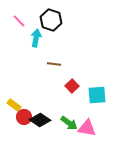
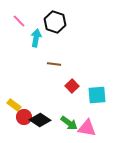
black hexagon: moved 4 px right, 2 px down
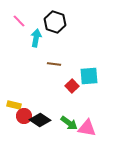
cyan square: moved 8 px left, 19 px up
yellow rectangle: rotated 24 degrees counterclockwise
red circle: moved 1 px up
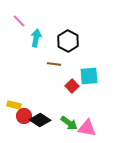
black hexagon: moved 13 px right, 19 px down; rotated 10 degrees clockwise
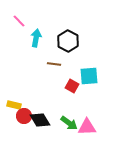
red square: rotated 16 degrees counterclockwise
black diamond: rotated 25 degrees clockwise
pink triangle: moved 1 px up; rotated 12 degrees counterclockwise
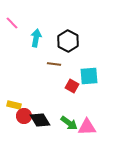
pink line: moved 7 px left, 2 px down
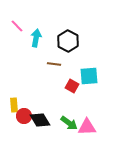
pink line: moved 5 px right, 3 px down
yellow rectangle: rotated 72 degrees clockwise
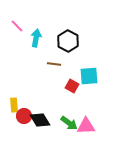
pink triangle: moved 1 px left, 1 px up
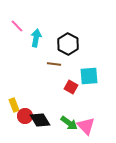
black hexagon: moved 3 px down
red square: moved 1 px left, 1 px down
yellow rectangle: rotated 16 degrees counterclockwise
red circle: moved 1 px right
pink triangle: rotated 48 degrees clockwise
